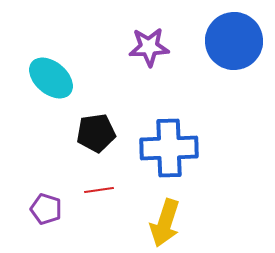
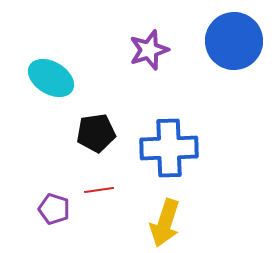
purple star: moved 3 px down; rotated 15 degrees counterclockwise
cyan ellipse: rotated 9 degrees counterclockwise
purple pentagon: moved 8 px right
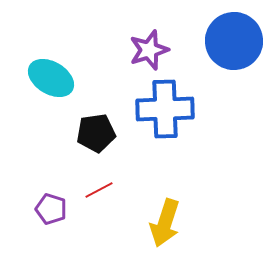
blue cross: moved 4 px left, 39 px up
red line: rotated 20 degrees counterclockwise
purple pentagon: moved 3 px left
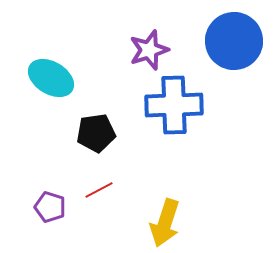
blue cross: moved 9 px right, 4 px up
purple pentagon: moved 1 px left, 2 px up
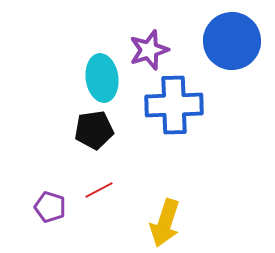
blue circle: moved 2 px left
cyan ellipse: moved 51 px right; rotated 51 degrees clockwise
black pentagon: moved 2 px left, 3 px up
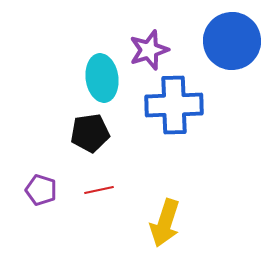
black pentagon: moved 4 px left, 3 px down
red line: rotated 16 degrees clockwise
purple pentagon: moved 9 px left, 17 px up
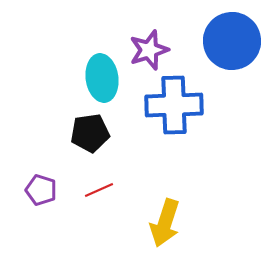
red line: rotated 12 degrees counterclockwise
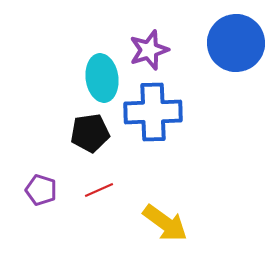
blue circle: moved 4 px right, 2 px down
blue cross: moved 21 px left, 7 px down
yellow arrow: rotated 72 degrees counterclockwise
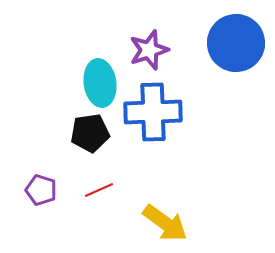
cyan ellipse: moved 2 px left, 5 px down
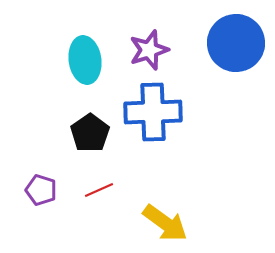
cyan ellipse: moved 15 px left, 23 px up
black pentagon: rotated 27 degrees counterclockwise
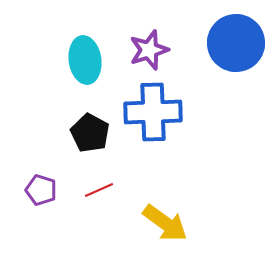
black pentagon: rotated 9 degrees counterclockwise
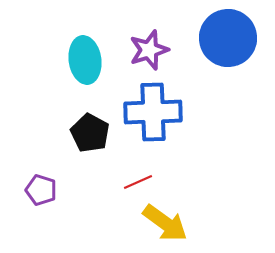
blue circle: moved 8 px left, 5 px up
red line: moved 39 px right, 8 px up
